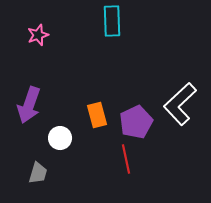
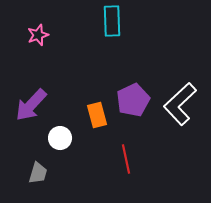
purple arrow: moved 2 px right; rotated 24 degrees clockwise
purple pentagon: moved 3 px left, 22 px up
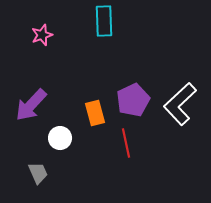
cyan rectangle: moved 8 px left
pink star: moved 4 px right
orange rectangle: moved 2 px left, 2 px up
red line: moved 16 px up
gray trapezoid: rotated 40 degrees counterclockwise
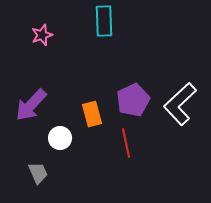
orange rectangle: moved 3 px left, 1 px down
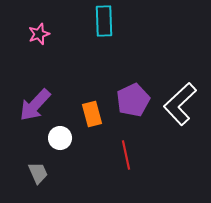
pink star: moved 3 px left, 1 px up
purple arrow: moved 4 px right
red line: moved 12 px down
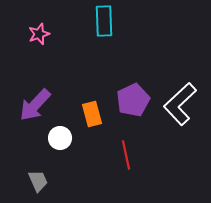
gray trapezoid: moved 8 px down
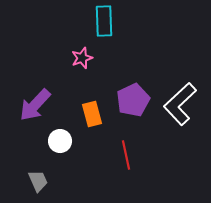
pink star: moved 43 px right, 24 px down
white circle: moved 3 px down
